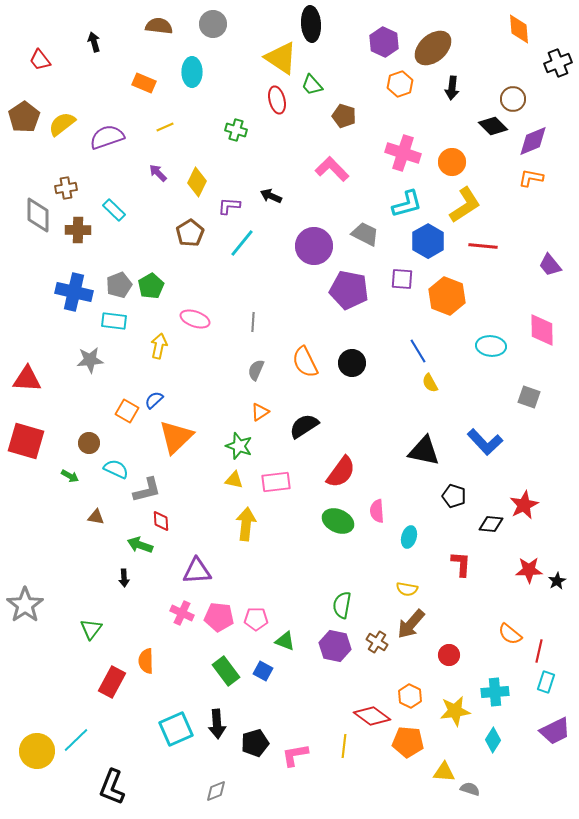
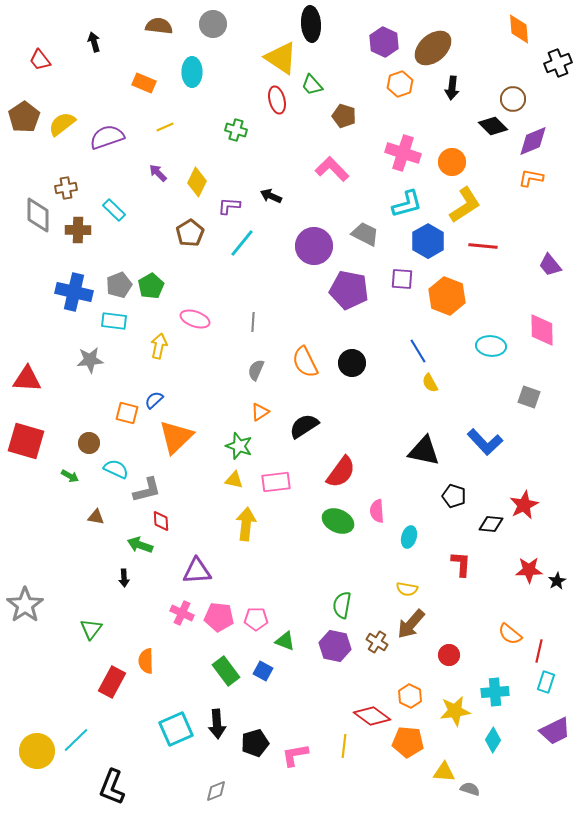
orange square at (127, 411): moved 2 px down; rotated 15 degrees counterclockwise
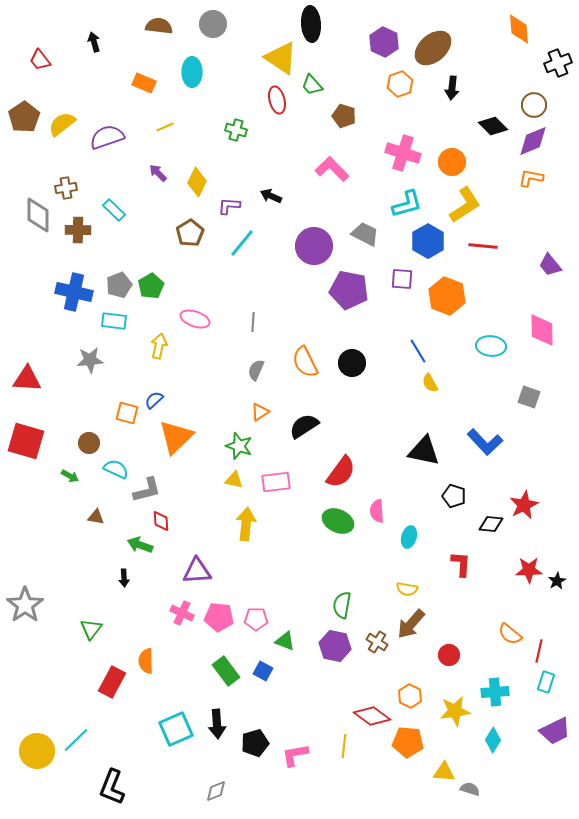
brown circle at (513, 99): moved 21 px right, 6 px down
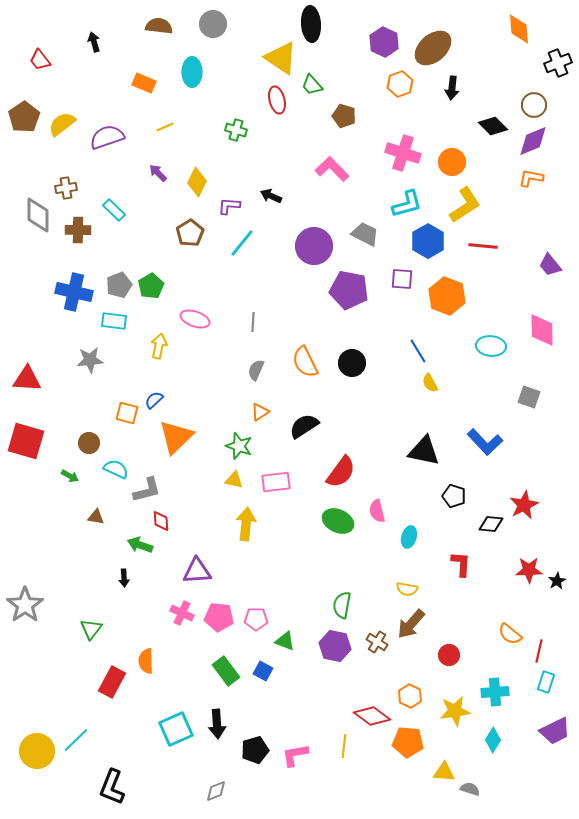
pink semicircle at (377, 511): rotated 10 degrees counterclockwise
black pentagon at (255, 743): moved 7 px down
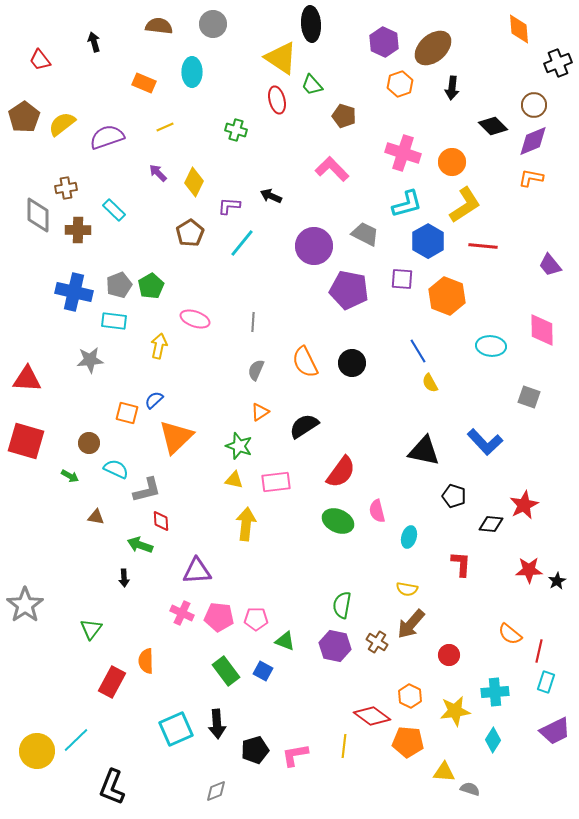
yellow diamond at (197, 182): moved 3 px left
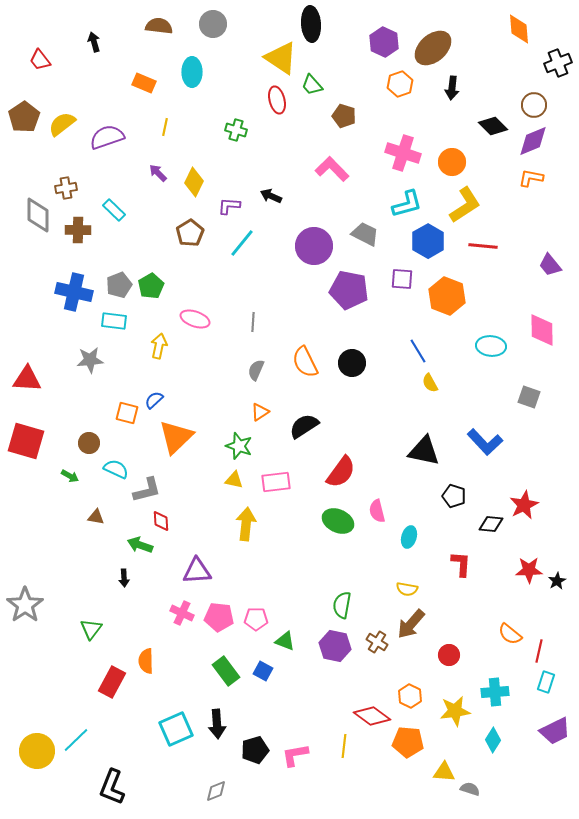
yellow line at (165, 127): rotated 54 degrees counterclockwise
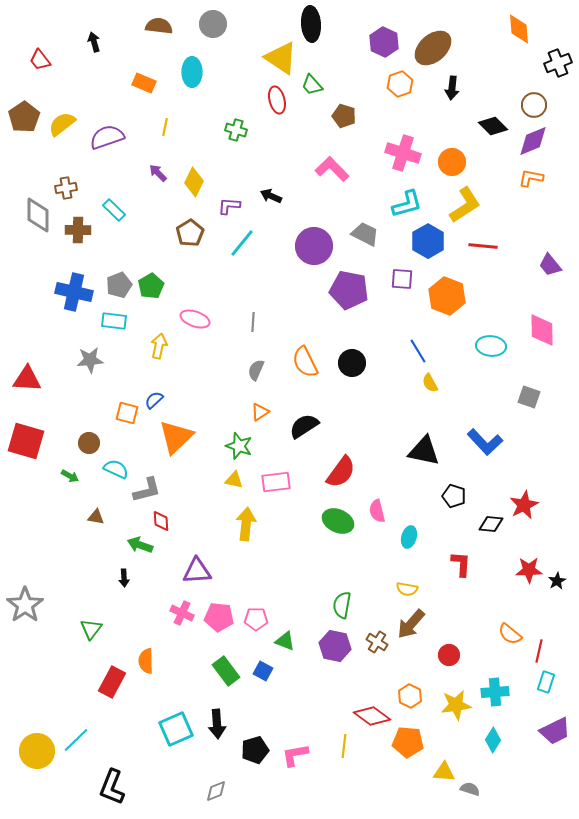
yellow star at (455, 711): moved 1 px right, 6 px up
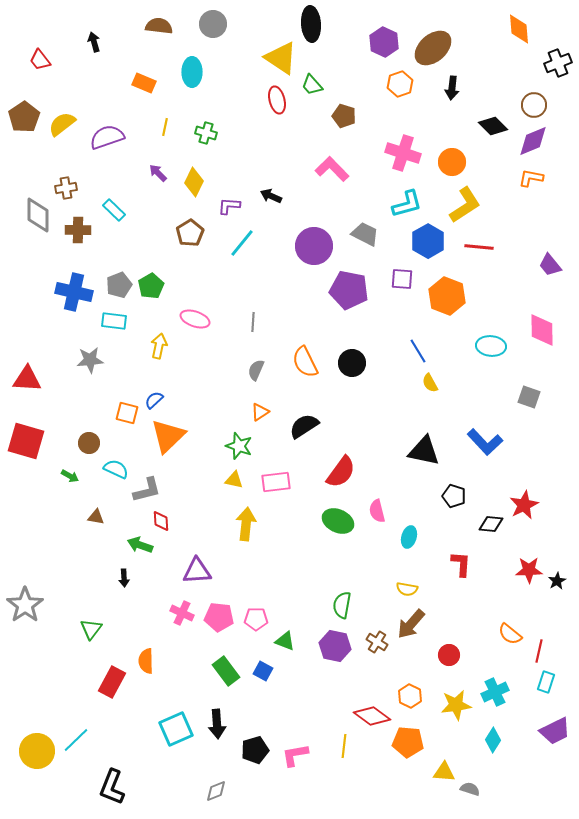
green cross at (236, 130): moved 30 px left, 3 px down
red line at (483, 246): moved 4 px left, 1 px down
orange triangle at (176, 437): moved 8 px left, 1 px up
cyan cross at (495, 692): rotated 20 degrees counterclockwise
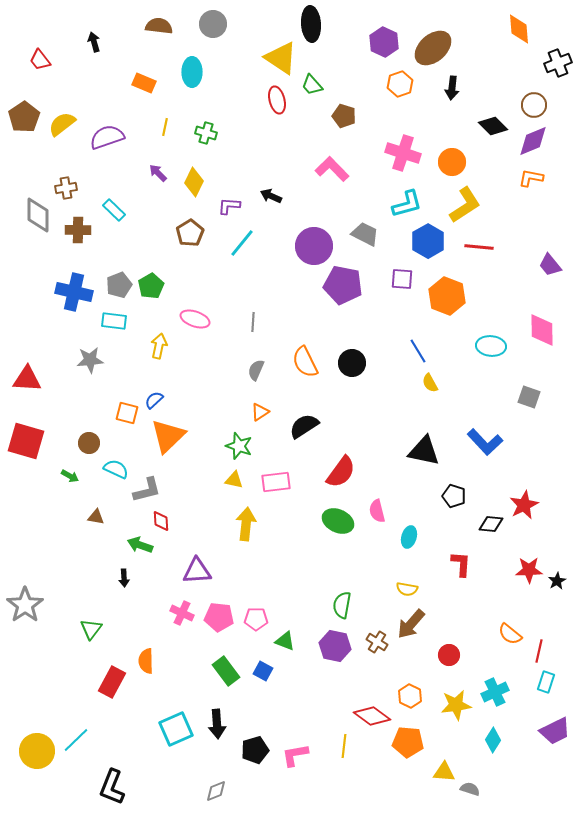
purple pentagon at (349, 290): moved 6 px left, 5 px up
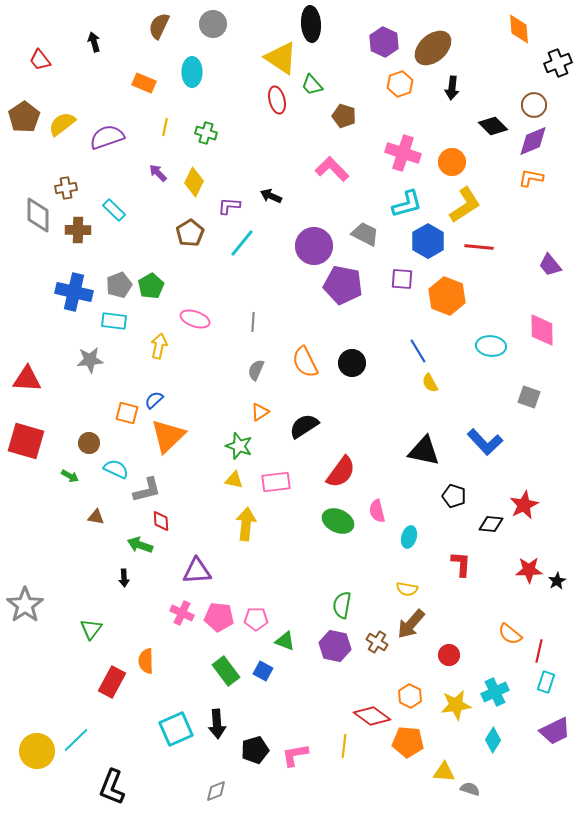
brown semicircle at (159, 26): rotated 72 degrees counterclockwise
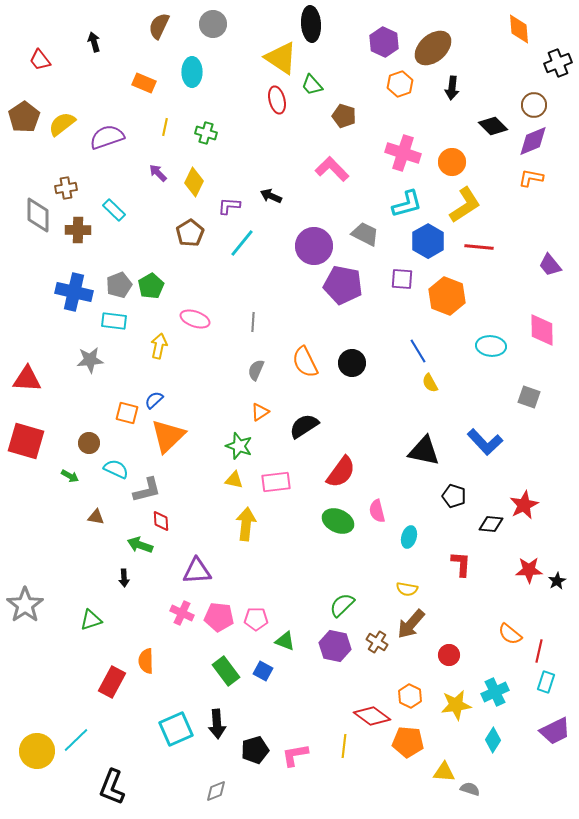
green semicircle at (342, 605): rotated 36 degrees clockwise
green triangle at (91, 629): moved 9 px up; rotated 35 degrees clockwise
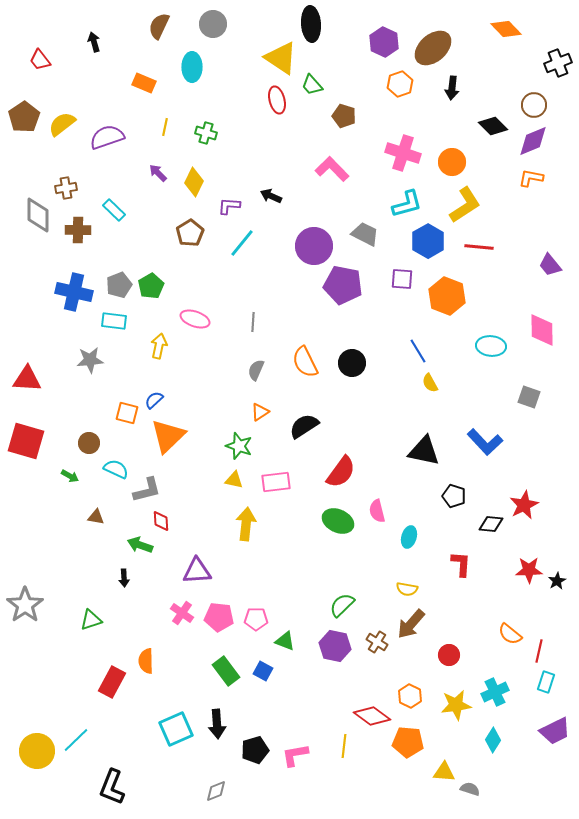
orange diamond at (519, 29): moved 13 px left; rotated 40 degrees counterclockwise
cyan ellipse at (192, 72): moved 5 px up
pink cross at (182, 613): rotated 10 degrees clockwise
